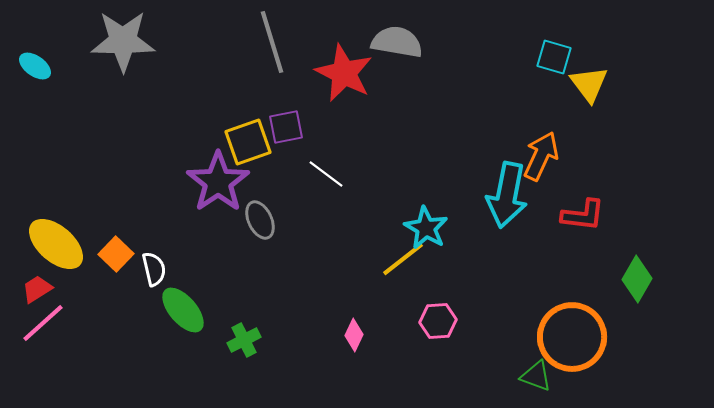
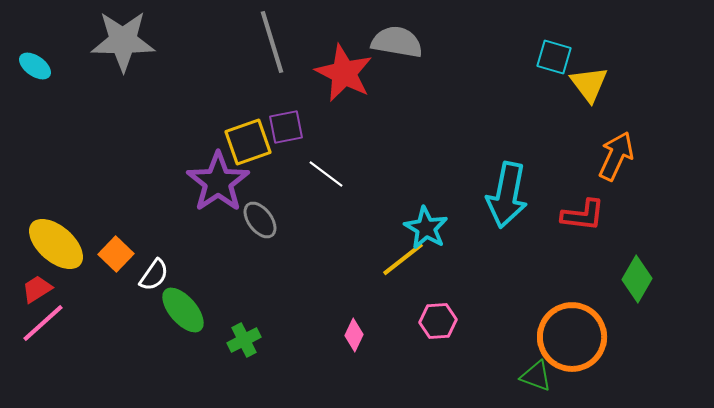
orange arrow: moved 75 px right
gray ellipse: rotated 12 degrees counterclockwise
white semicircle: moved 6 px down; rotated 48 degrees clockwise
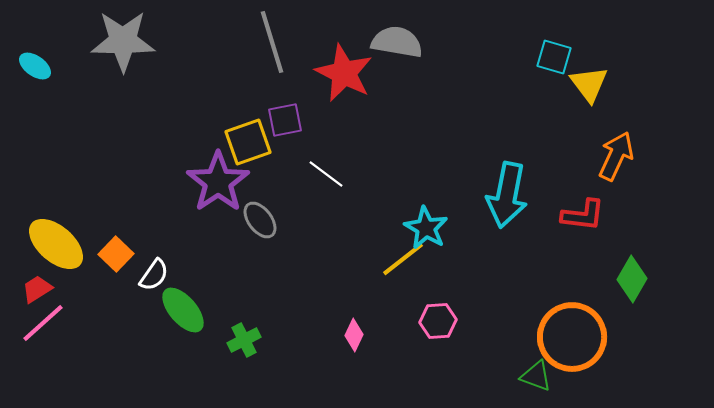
purple square: moved 1 px left, 7 px up
green diamond: moved 5 px left
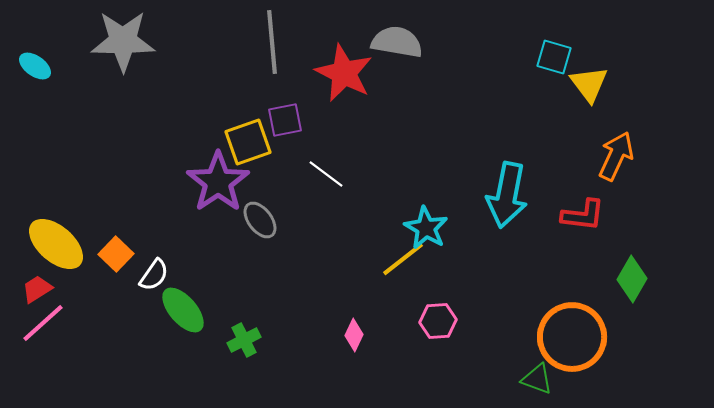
gray line: rotated 12 degrees clockwise
green triangle: moved 1 px right, 3 px down
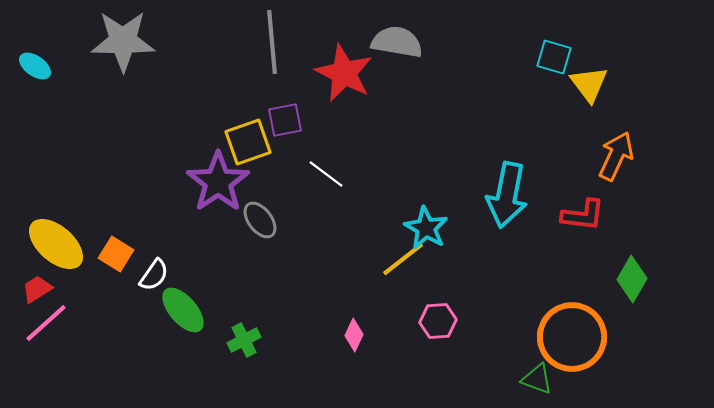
orange square: rotated 12 degrees counterclockwise
pink line: moved 3 px right
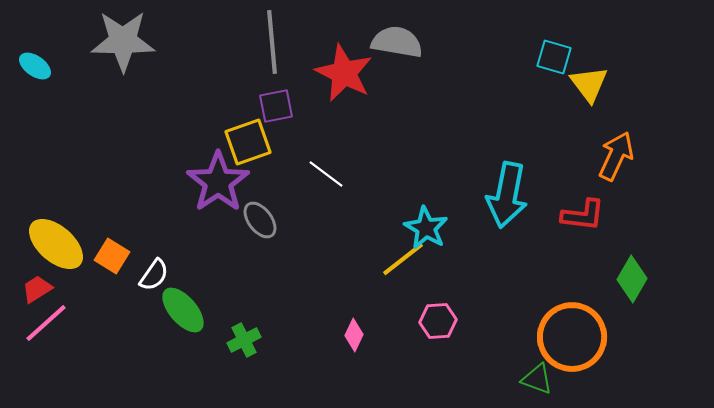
purple square: moved 9 px left, 14 px up
orange square: moved 4 px left, 2 px down
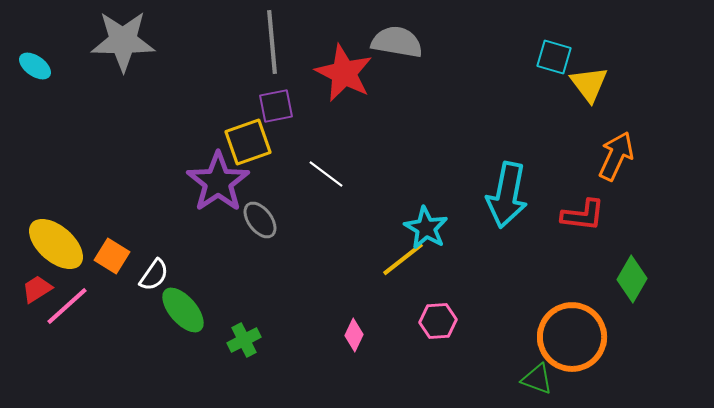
pink line: moved 21 px right, 17 px up
